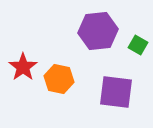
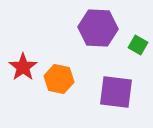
purple hexagon: moved 3 px up; rotated 9 degrees clockwise
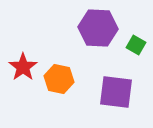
green square: moved 2 px left
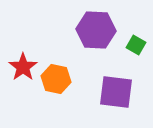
purple hexagon: moved 2 px left, 2 px down
orange hexagon: moved 3 px left
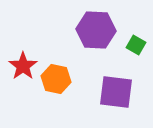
red star: moved 1 px up
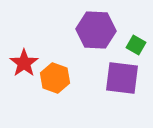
red star: moved 1 px right, 3 px up
orange hexagon: moved 1 px left, 1 px up; rotated 8 degrees clockwise
purple square: moved 6 px right, 14 px up
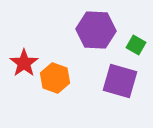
purple square: moved 2 px left, 3 px down; rotated 9 degrees clockwise
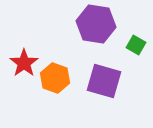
purple hexagon: moved 6 px up; rotated 6 degrees clockwise
purple square: moved 16 px left
